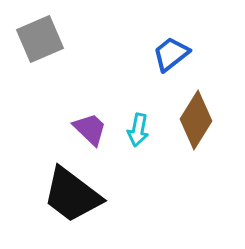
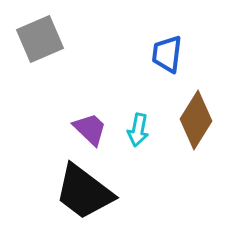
blue trapezoid: moved 4 px left; rotated 45 degrees counterclockwise
black trapezoid: moved 12 px right, 3 px up
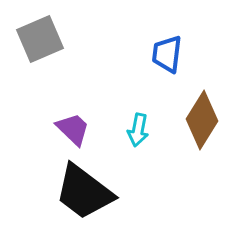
brown diamond: moved 6 px right
purple trapezoid: moved 17 px left
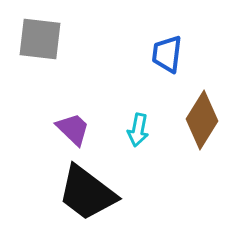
gray square: rotated 30 degrees clockwise
black trapezoid: moved 3 px right, 1 px down
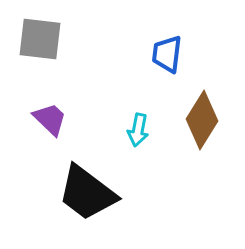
purple trapezoid: moved 23 px left, 10 px up
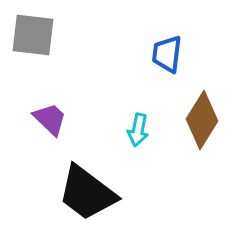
gray square: moved 7 px left, 4 px up
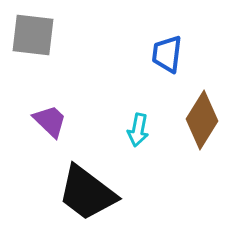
purple trapezoid: moved 2 px down
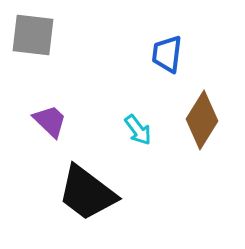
cyan arrow: rotated 48 degrees counterclockwise
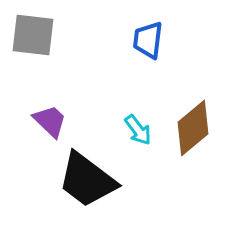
blue trapezoid: moved 19 px left, 14 px up
brown diamond: moved 9 px left, 8 px down; rotated 18 degrees clockwise
black trapezoid: moved 13 px up
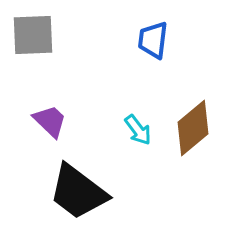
gray square: rotated 9 degrees counterclockwise
blue trapezoid: moved 5 px right
black trapezoid: moved 9 px left, 12 px down
